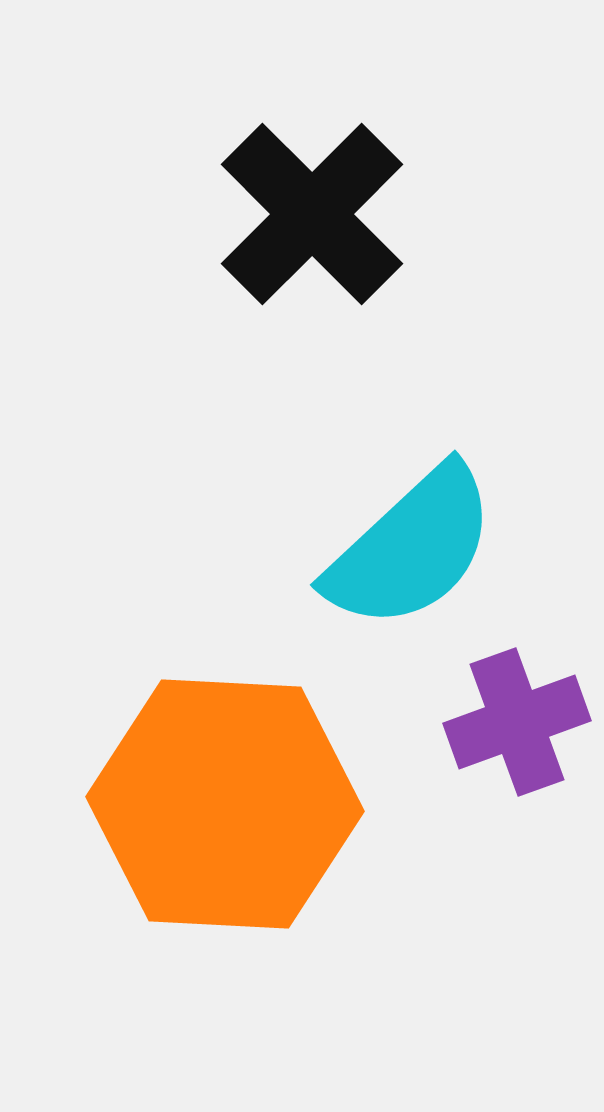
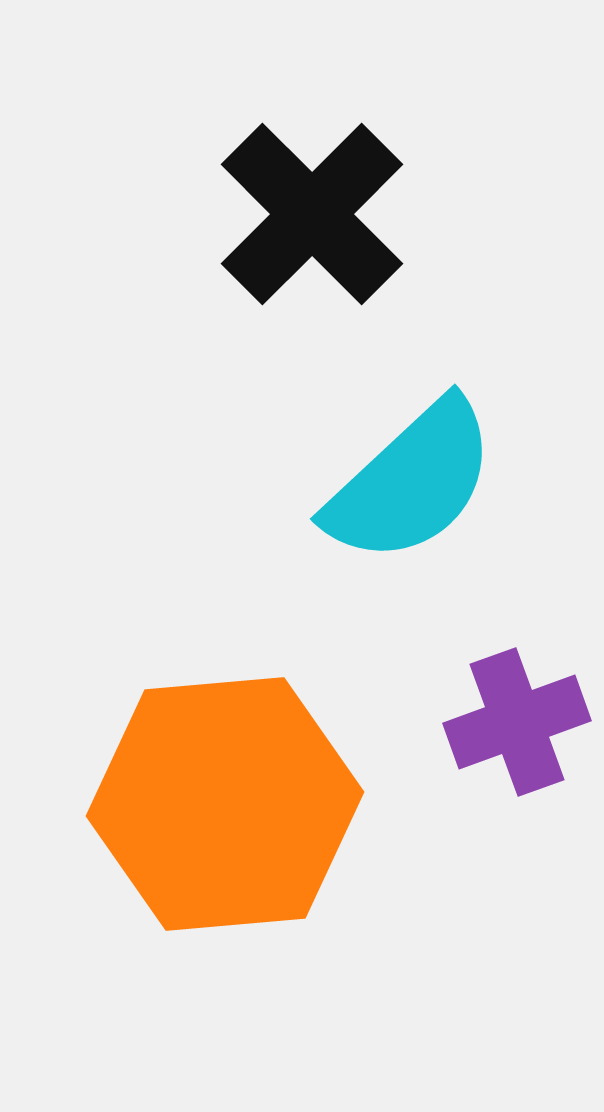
cyan semicircle: moved 66 px up
orange hexagon: rotated 8 degrees counterclockwise
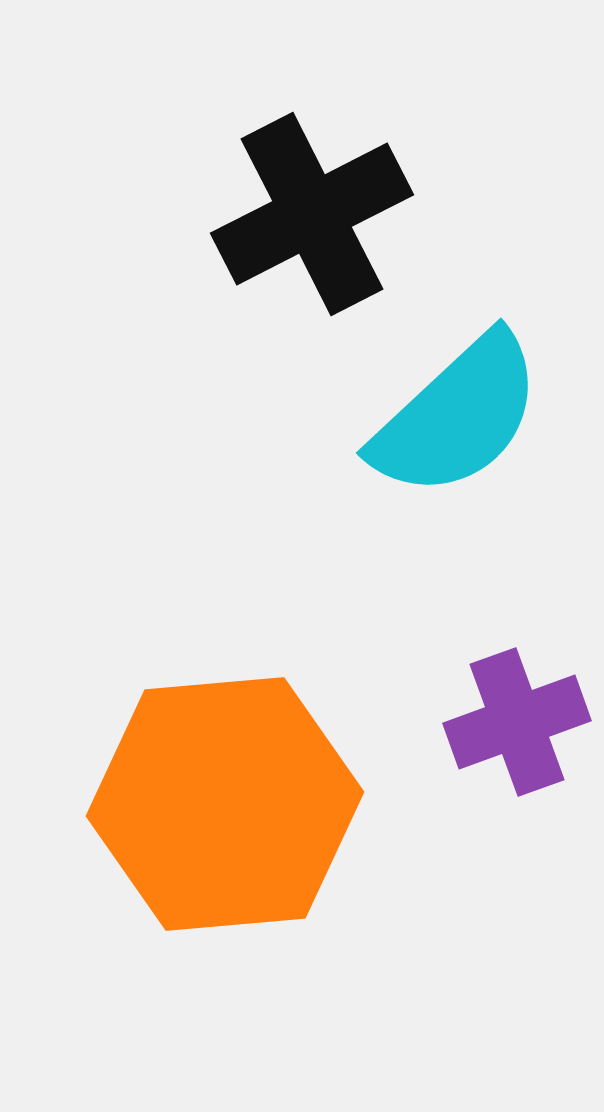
black cross: rotated 18 degrees clockwise
cyan semicircle: moved 46 px right, 66 px up
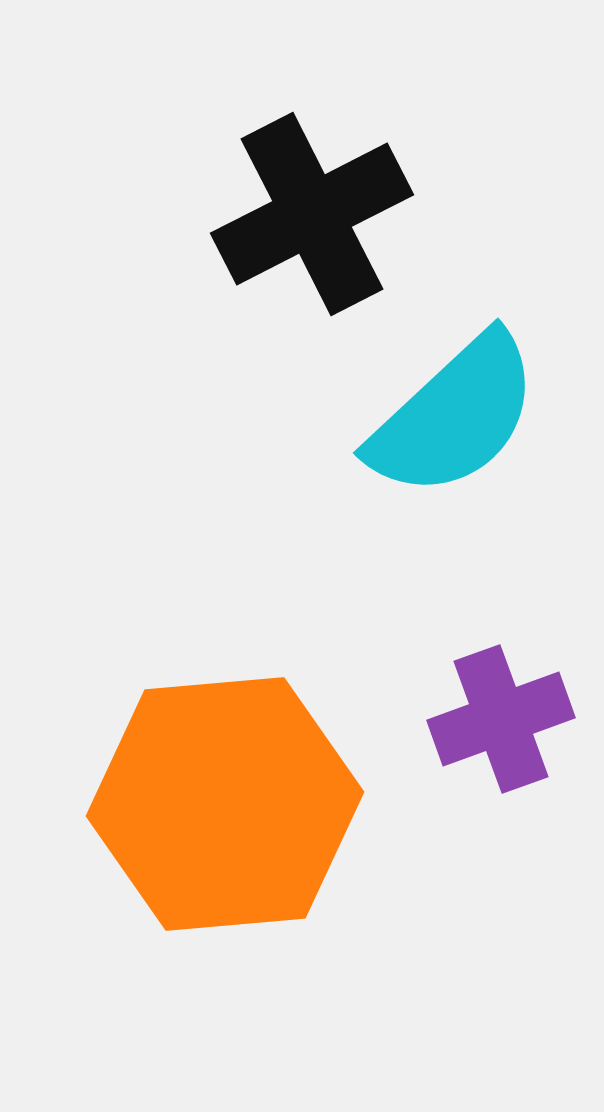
cyan semicircle: moved 3 px left
purple cross: moved 16 px left, 3 px up
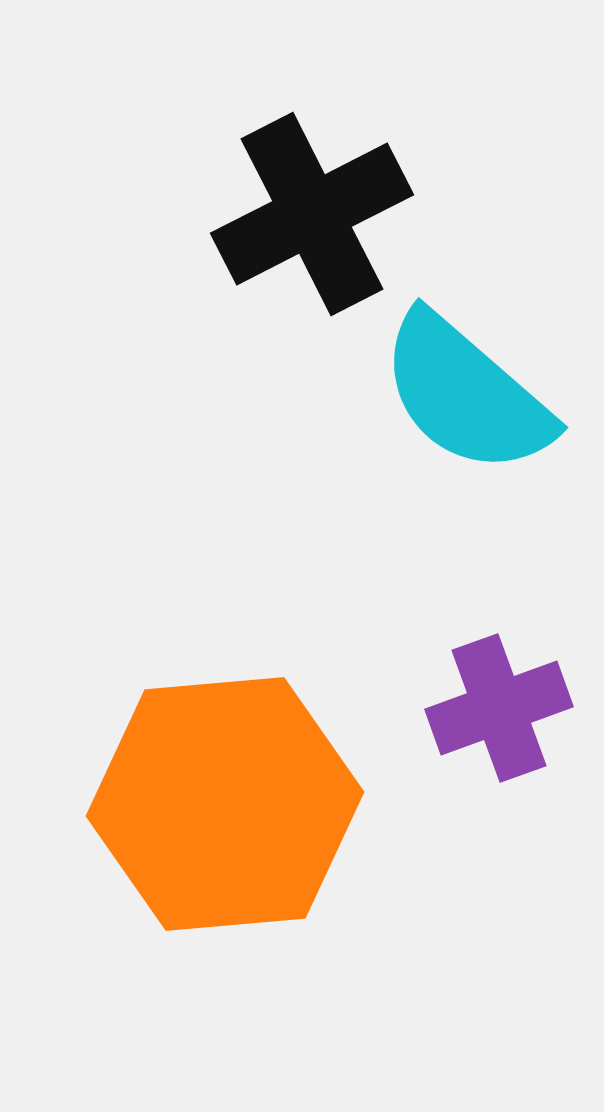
cyan semicircle: moved 12 px right, 22 px up; rotated 84 degrees clockwise
purple cross: moved 2 px left, 11 px up
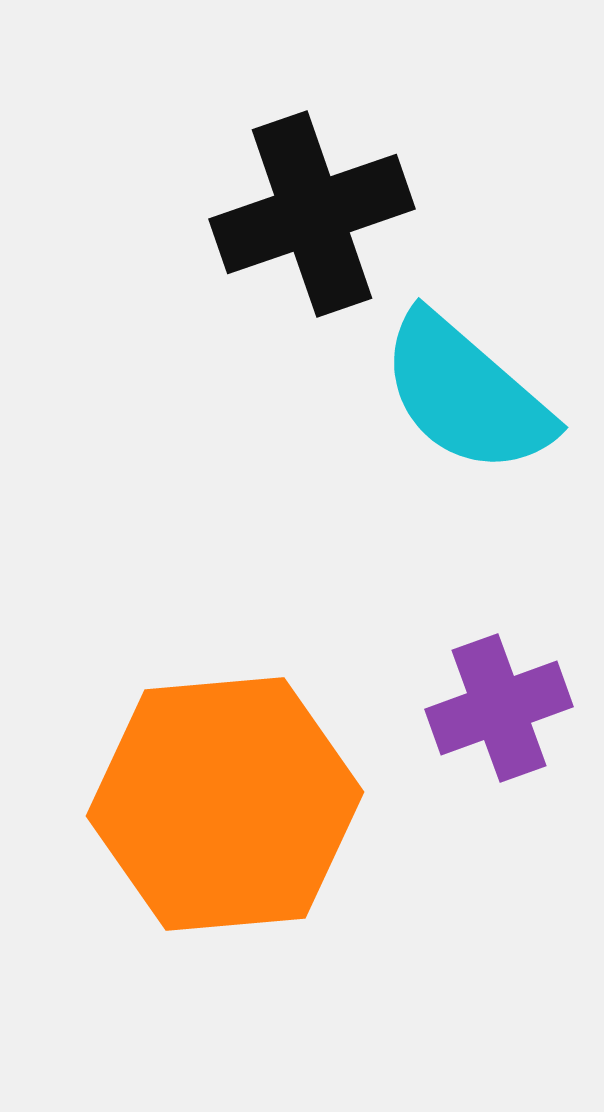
black cross: rotated 8 degrees clockwise
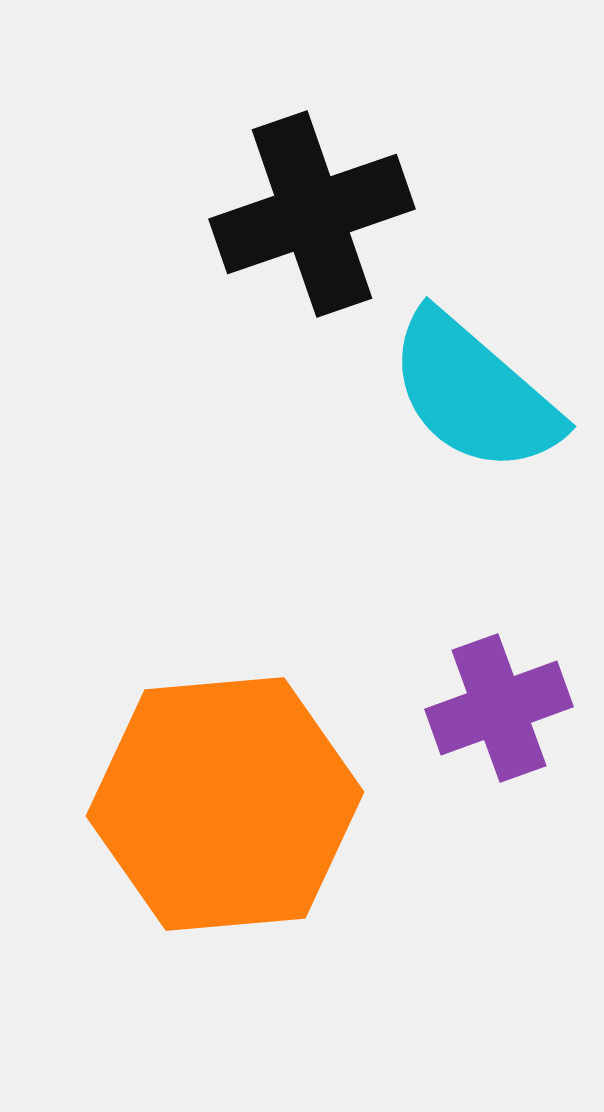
cyan semicircle: moved 8 px right, 1 px up
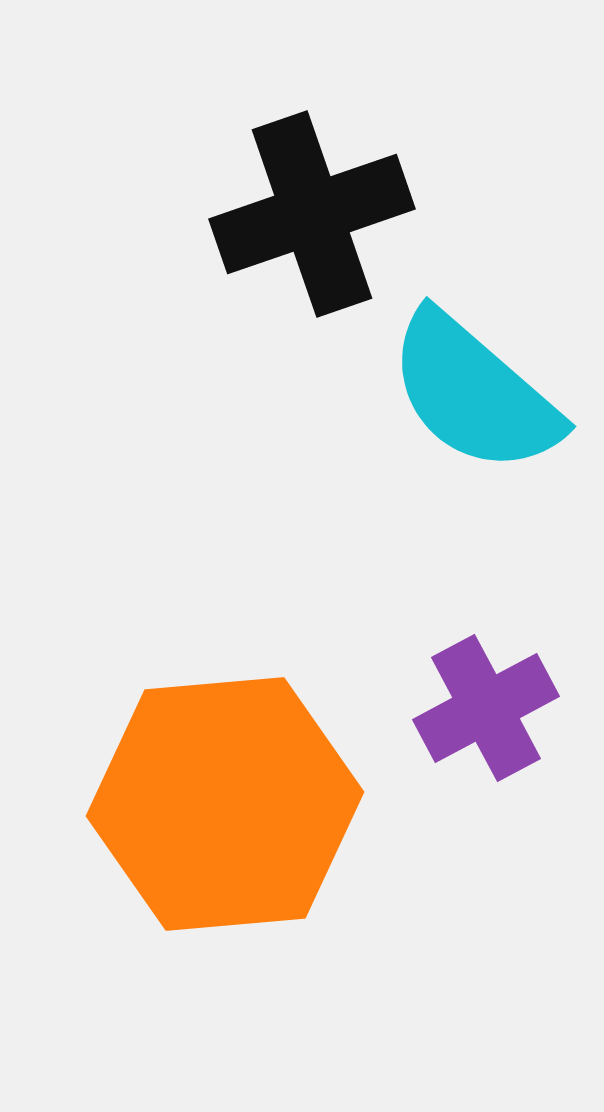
purple cross: moved 13 px left; rotated 8 degrees counterclockwise
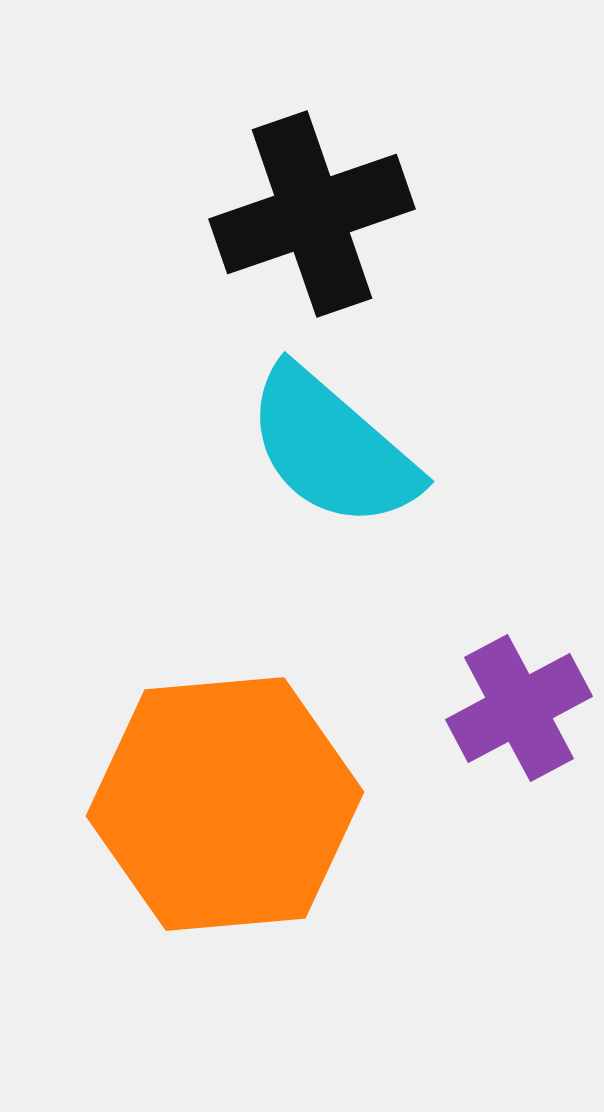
cyan semicircle: moved 142 px left, 55 px down
purple cross: moved 33 px right
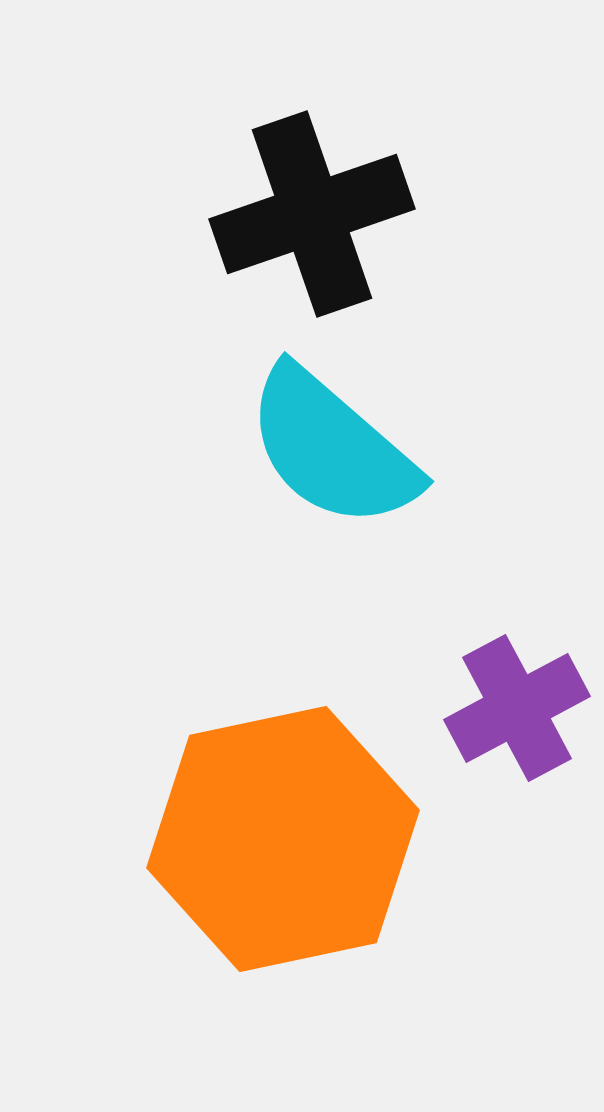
purple cross: moved 2 px left
orange hexagon: moved 58 px right, 35 px down; rotated 7 degrees counterclockwise
